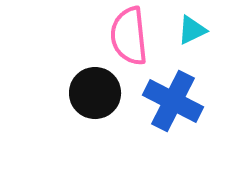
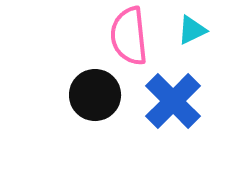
black circle: moved 2 px down
blue cross: rotated 18 degrees clockwise
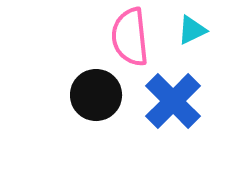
pink semicircle: moved 1 px right, 1 px down
black circle: moved 1 px right
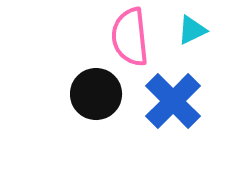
black circle: moved 1 px up
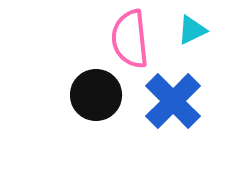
pink semicircle: moved 2 px down
black circle: moved 1 px down
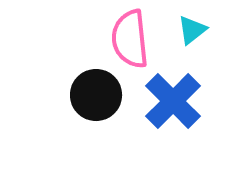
cyan triangle: rotated 12 degrees counterclockwise
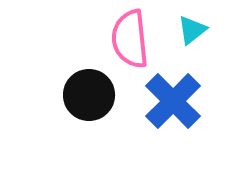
black circle: moved 7 px left
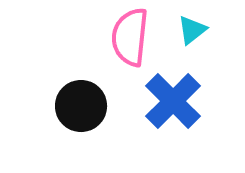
pink semicircle: moved 2 px up; rotated 12 degrees clockwise
black circle: moved 8 px left, 11 px down
